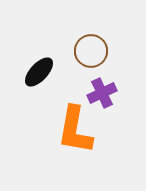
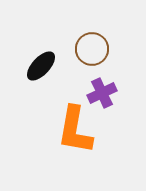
brown circle: moved 1 px right, 2 px up
black ellipse: moved 2 px right, 6 px up
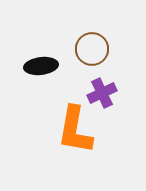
black ellipse: rotated 40 degrees clockwise
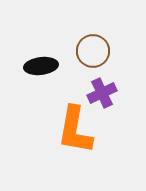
brown circle: moved 1 px right, 2 px down
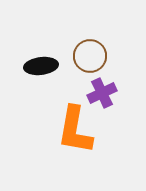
brown circle: moved 3 px left, 5 px down
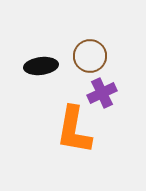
orange L-shape: moved 1 px left
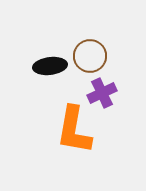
black ellipse: moved 9 px right
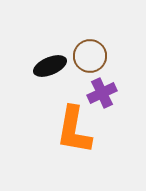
black ellipse: rotated 16 degrees counterclockwise
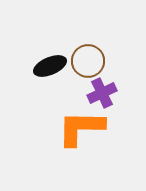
brown circle: moved 2 px left, 5 px down
orange L-shape: moved 7 px right, 2 px up; rotated 81 degrees clockwise
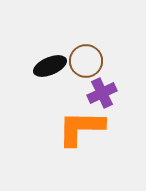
brown circle: moved 2 px left
